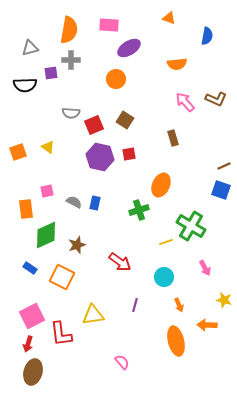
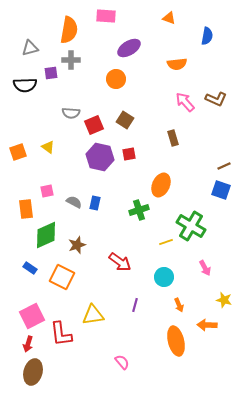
pink rectangle at (109, 25): moved 3 px left, 9 px up
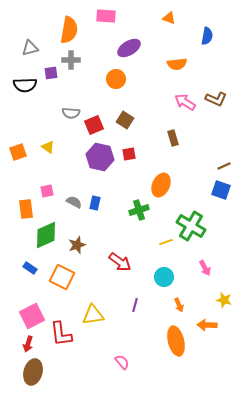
pink arrow at (185, 102): rotated 15 degrees counterclockwise
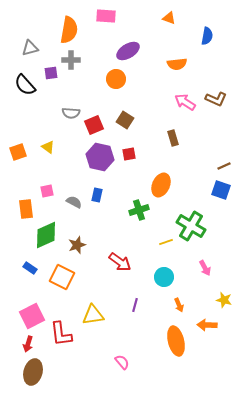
purple ellipse at (129, 48): moved 1 px left, 3 px down
black semicircle at (25, 85): rotated 50 degrees clockwise
blue rectangle at (95, 203): moved 2 px right, 8 px up
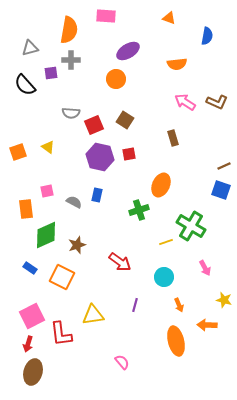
brown L-shape at (216, 99): moved 1 px right, 3 px down
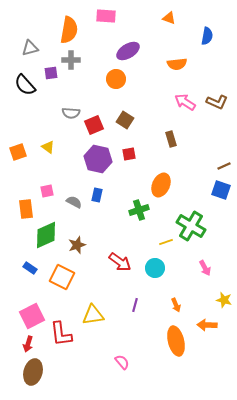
brown rectangle at (173, 138): moved 2 px left, 1 px down
purple hexagon at (100, 157): moved 2 px left, 2 px down
cyan circle at (164, 277): moved 9 px left, 9 px up
orange arrow at (179, 305): moved 3 px left
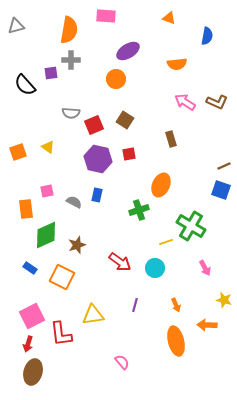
gray triangle at (30, 48): moved 14 px left, 22 px up
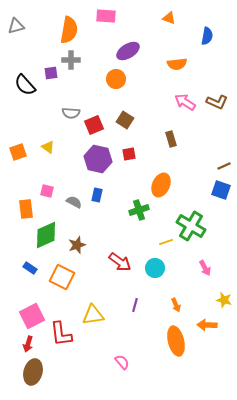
pink square at (47, 191): rotated 24 degrees clockwise
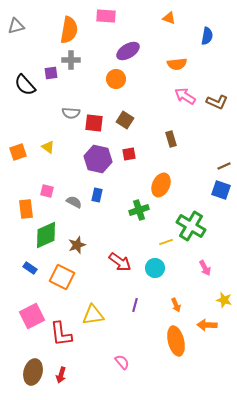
pink arrow at (185, 102): moved 6 px up
red square at (94, 125): moved 2 px up; rotated 30 degrees clockwise
red arrow at (28, 344): moved 33 px right, 31 px down
